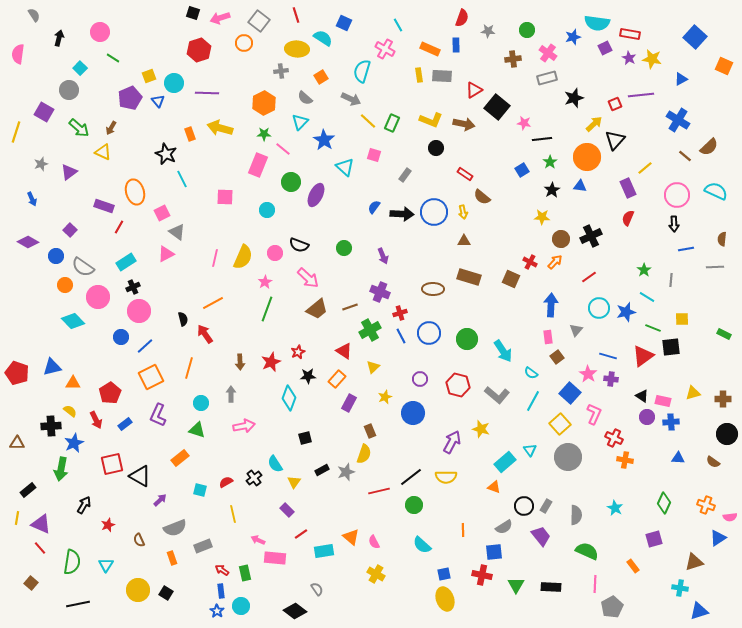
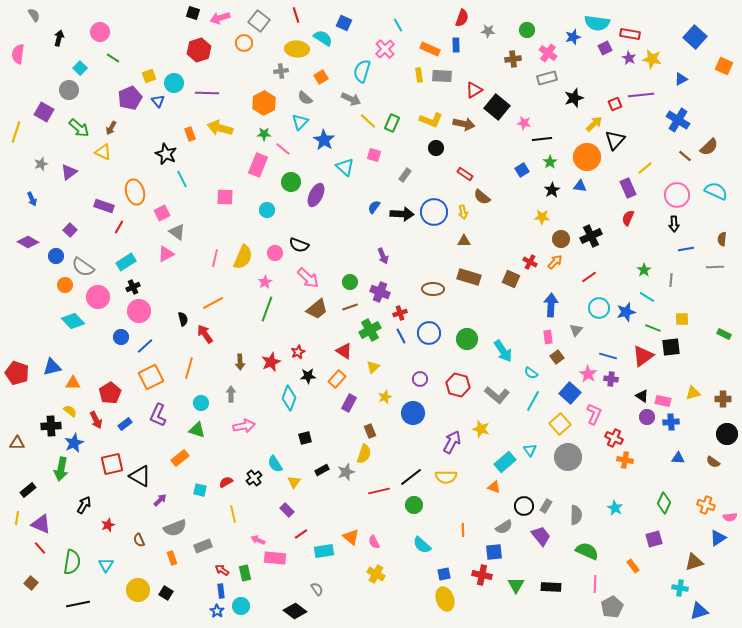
pink cross at (385, 49): rotated 18 degrees clockwise
green circle at (344, 248): moved 6 px right, 34 px down
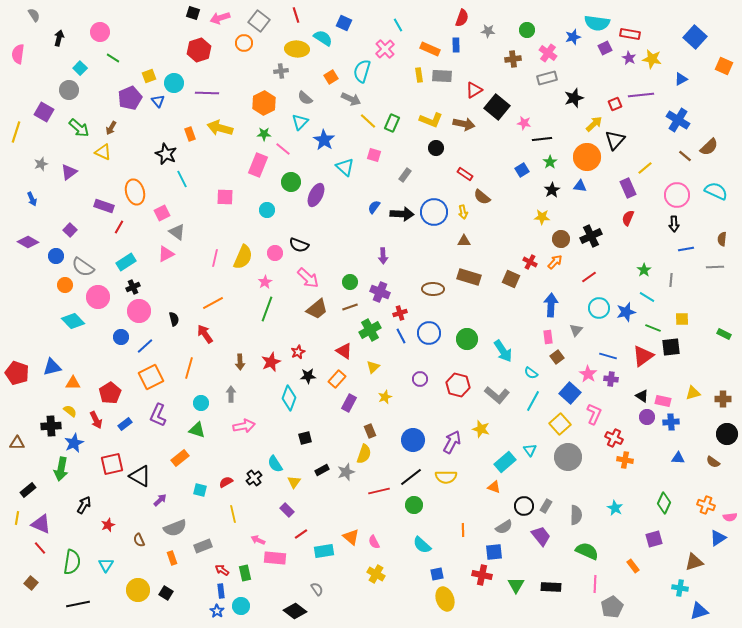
orange square at (321, 77): moved 10 px right
purple arrow at (383, 256): rotated 21 degrees clockwise
black semicircle at (183, 319): moved 9 px left
blue circle at (413, 413): moved 27 px down
blue square at (444, 574): moved 7 px left
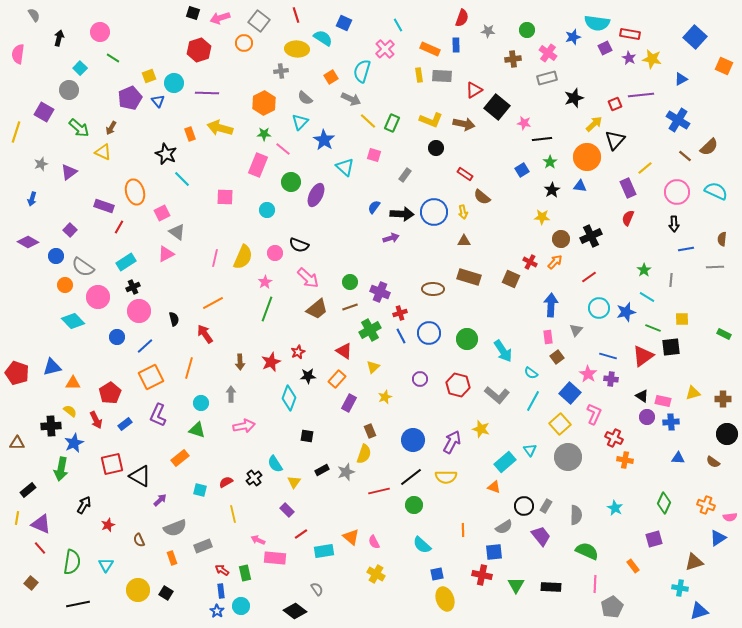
cyan line at (182, 179): rotated 18 degrees counterclockwise
pink circle at (677, 195): moved 3 px up
blue arrow at (32, 199): rotated 40 degrees clockwise
purple arrow at (383, 256): moved 8 px right, 18 px up; rotated 105 degrees counterclockwise
blue circle at (121, 337): moved 4 px left
black square at (305, 438): moved 2 px right, 2 px up; rotated 24 degrees clockwise
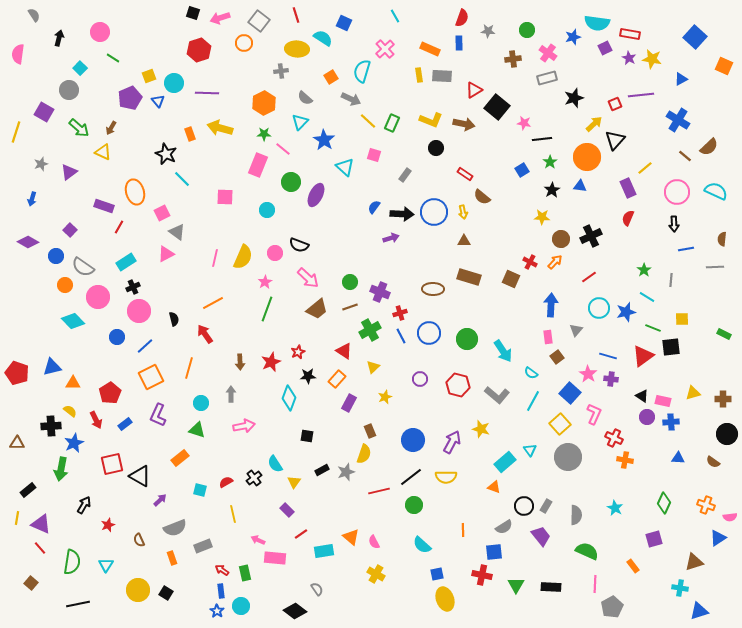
cyan line at (398, 25): moved 3 px left, 9 px up
blue rectangle at (456, 45): moved 3 px right, 2 px up
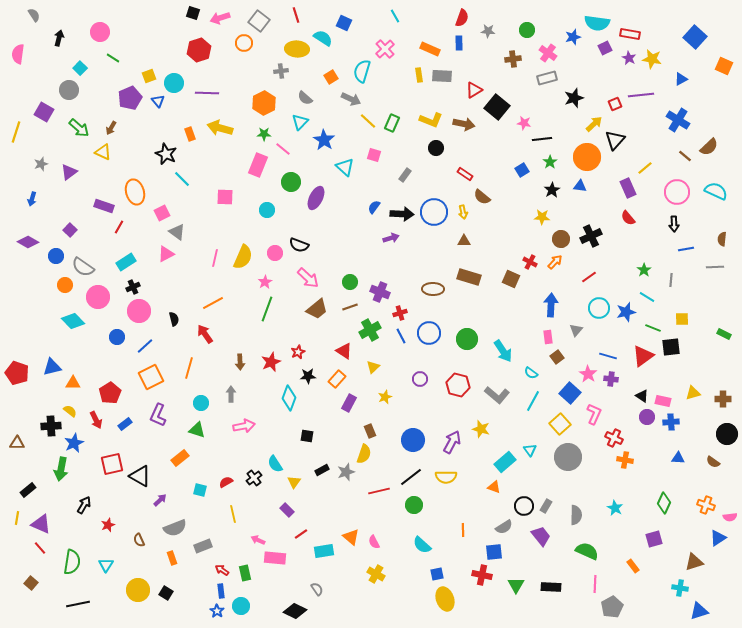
purple ellipse at (316, 195): moved 3 px down
red semicircle at (628, 218): rotated 63 degrees counterclockwise
black diamond at (295, 611): rotated 10 degrees counterclockwise
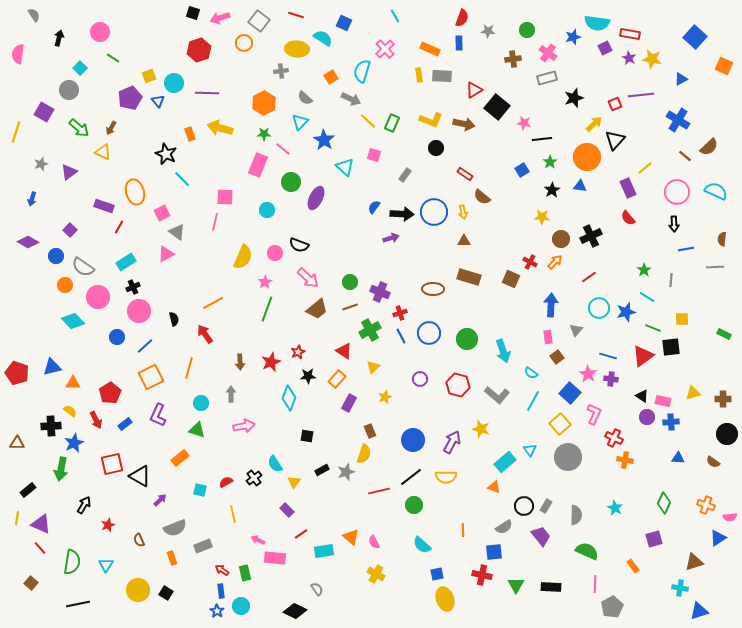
red line at (296, 15): rotated 56 degrees counterclockwise
pink line at (215, 258): moved 36 px up
cyan arrow at (503, 351): rotated 15 degrees clockwise
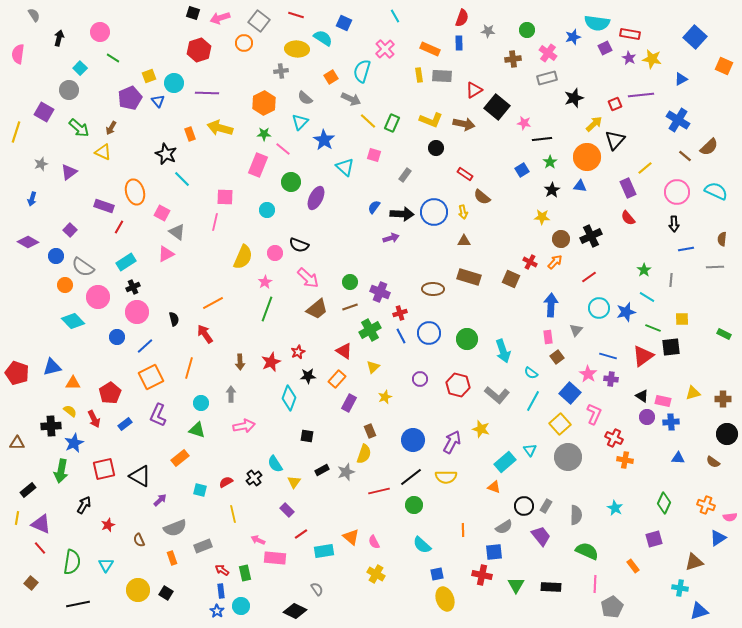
pink square at (162, 213): rotated 35 degrees counterclockwise
pink circle at (139, 311): moved 2 px left, 1 px down
red arrow at (96, 420): moved 2 px left, 1 px up
red square at (112, 464): moved 8 px left, 5 px down
green arrow at (61, 469): moved 2 px down
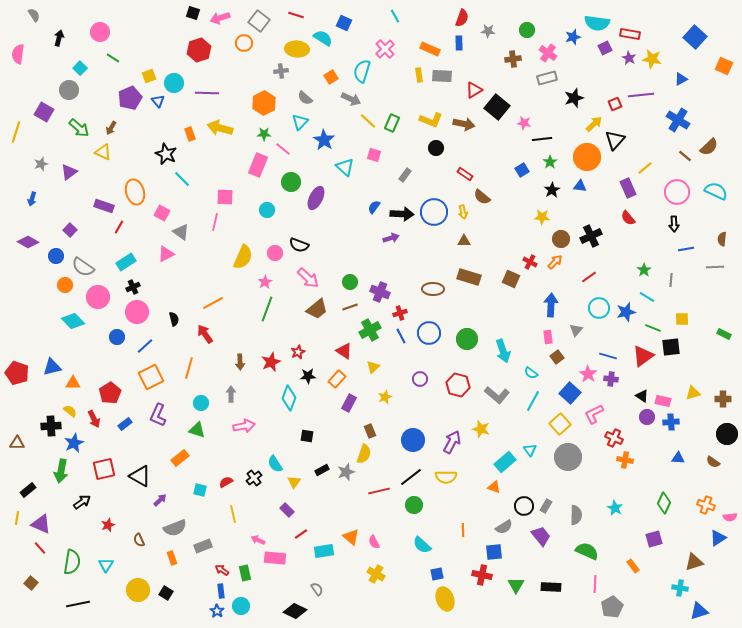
gray triangle at (177, 232): moved 4 px right
pink L-shape at (594, 414): rotated 140 degrees counterclockwise
black arrow at (84, 505): moved 2 px left, 3 px up; rotated 24 degrees clockwise
